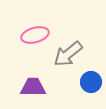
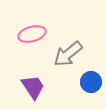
pink ellipse: moved 3 px left, 1 px up
purple trapezoid: rotated 56 degrees clockwise
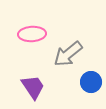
pink ellipse: rotated 12 degrees clockwise
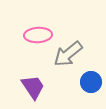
pink ellipse: moved 6 px right, 1 px down
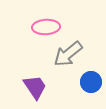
pink ellipse: moved 8 px right, 8 px up
purple trapezoid: moved 2 px right
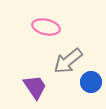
pink ellipse: rotated 16 degrees clockwise
gray arrow: moved 7 px down
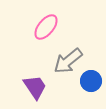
pink ellipse: rotated 64 degrees counterclockwise
blue circle: moved 1 px up
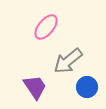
blue circle: moved 4 px left, 6 px down
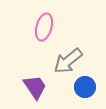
pink ellipse: moved 2 px left; rotated 24 degrees counterclockwise
blue circle: moved 2 px left
